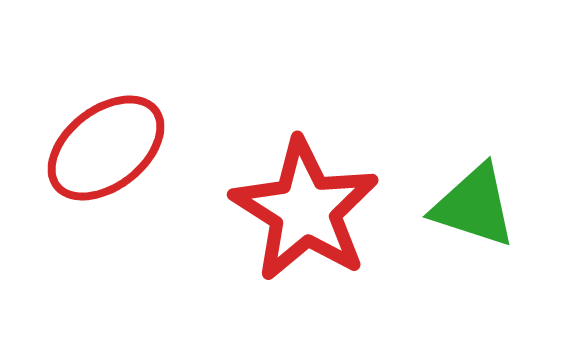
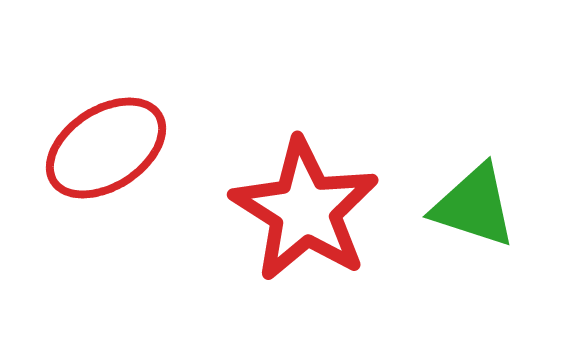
red ellipse: rotated 5 degrees clockwise
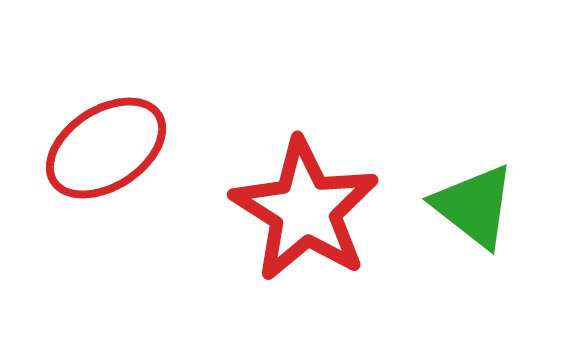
green triangle: rotated 20 degrees clockwise
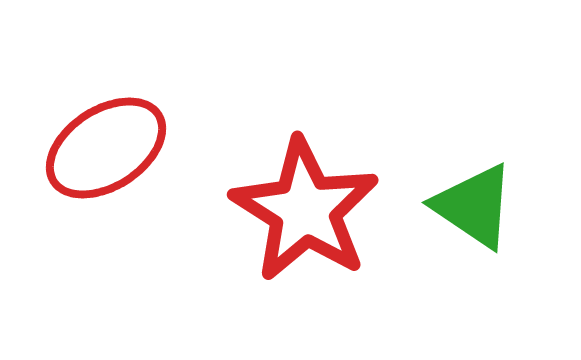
green triangle: rotated 4 degrees counterclockwise
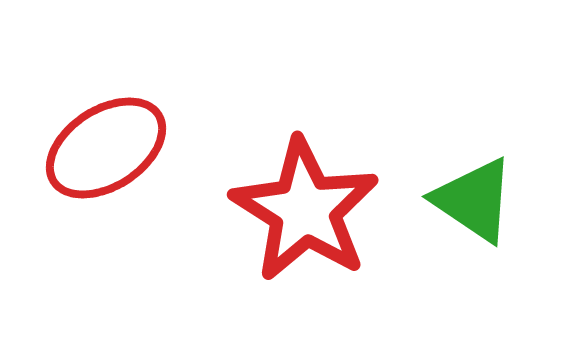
green triangle: moved 6 px up
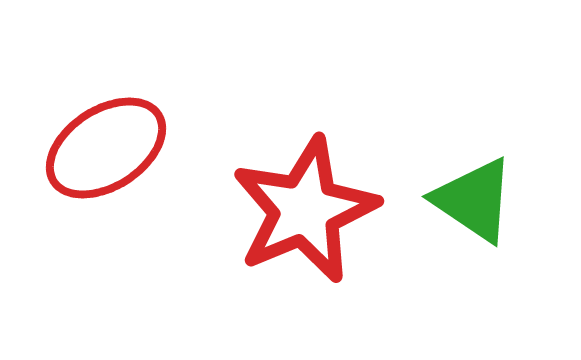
red star: rotated 17 degrees clockwise
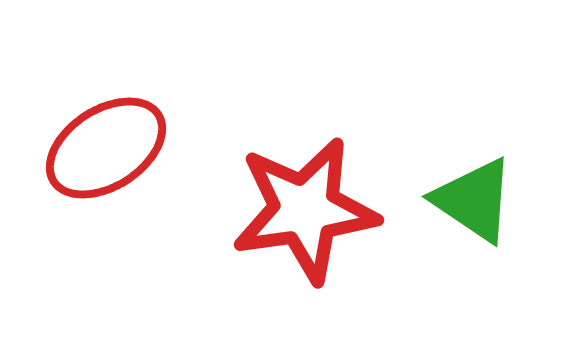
red star: rotated 15 degrees clockwise
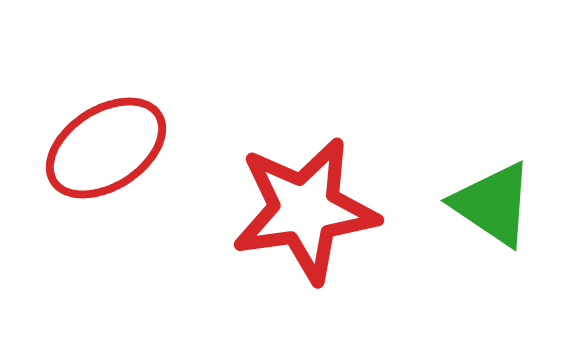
green triangle: moved 19 px right, 4 px down
